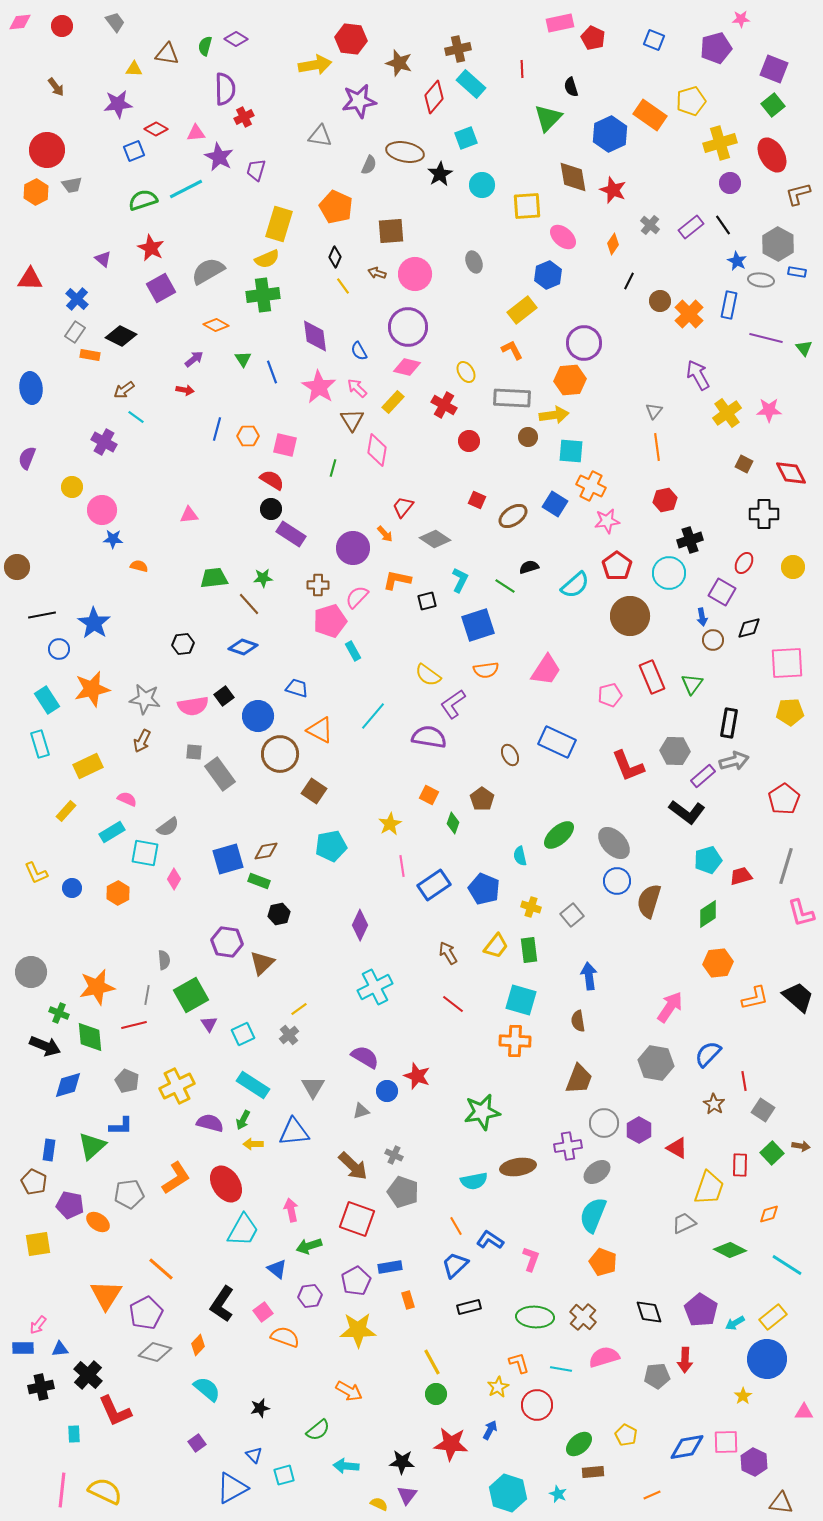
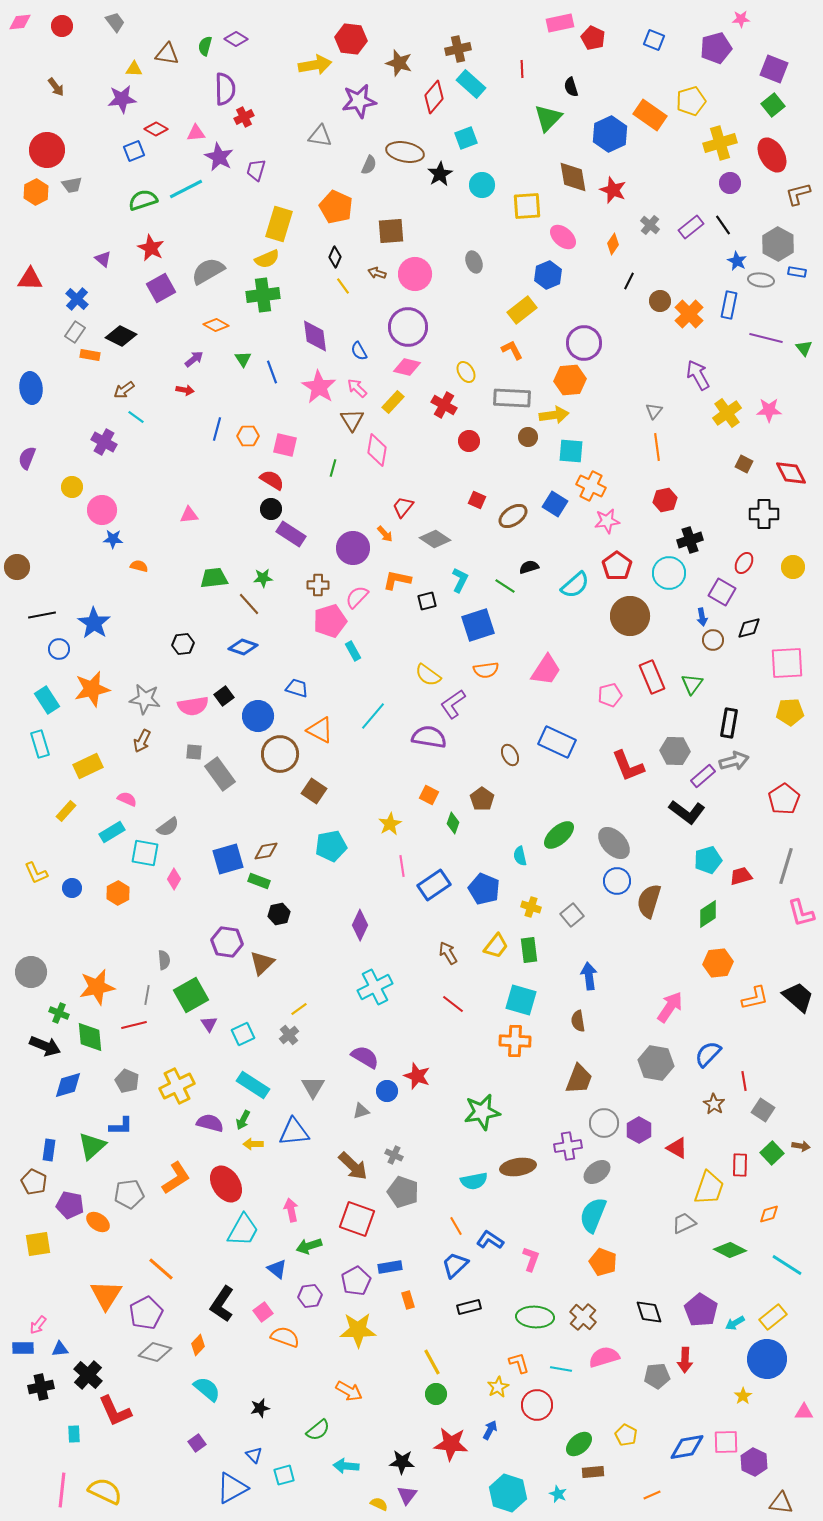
purple star at (118, 104): moved 4 px right, 5 px up
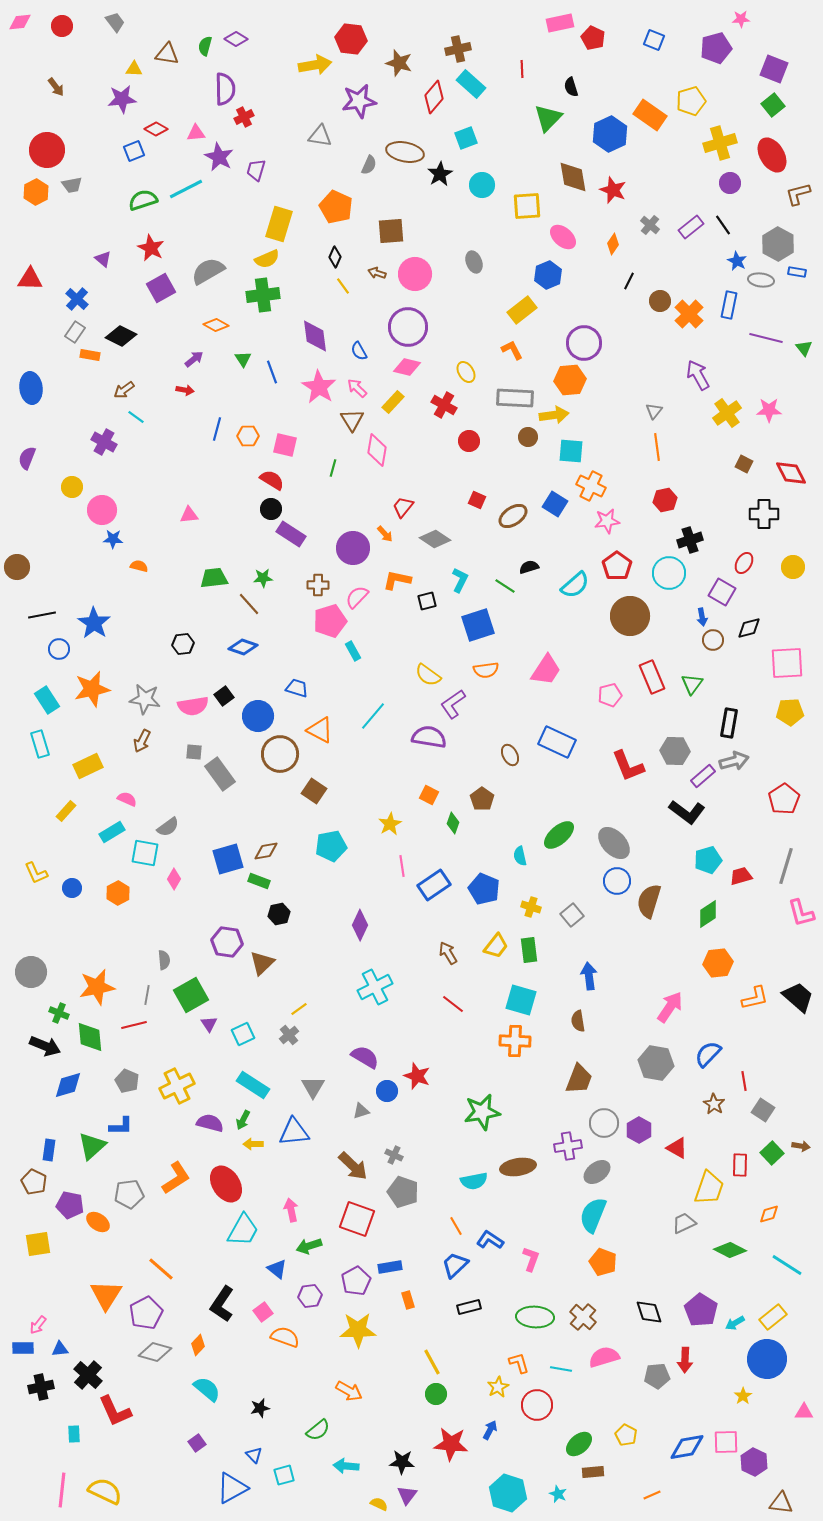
gray rectangle at (512, 398): moved 3 px right
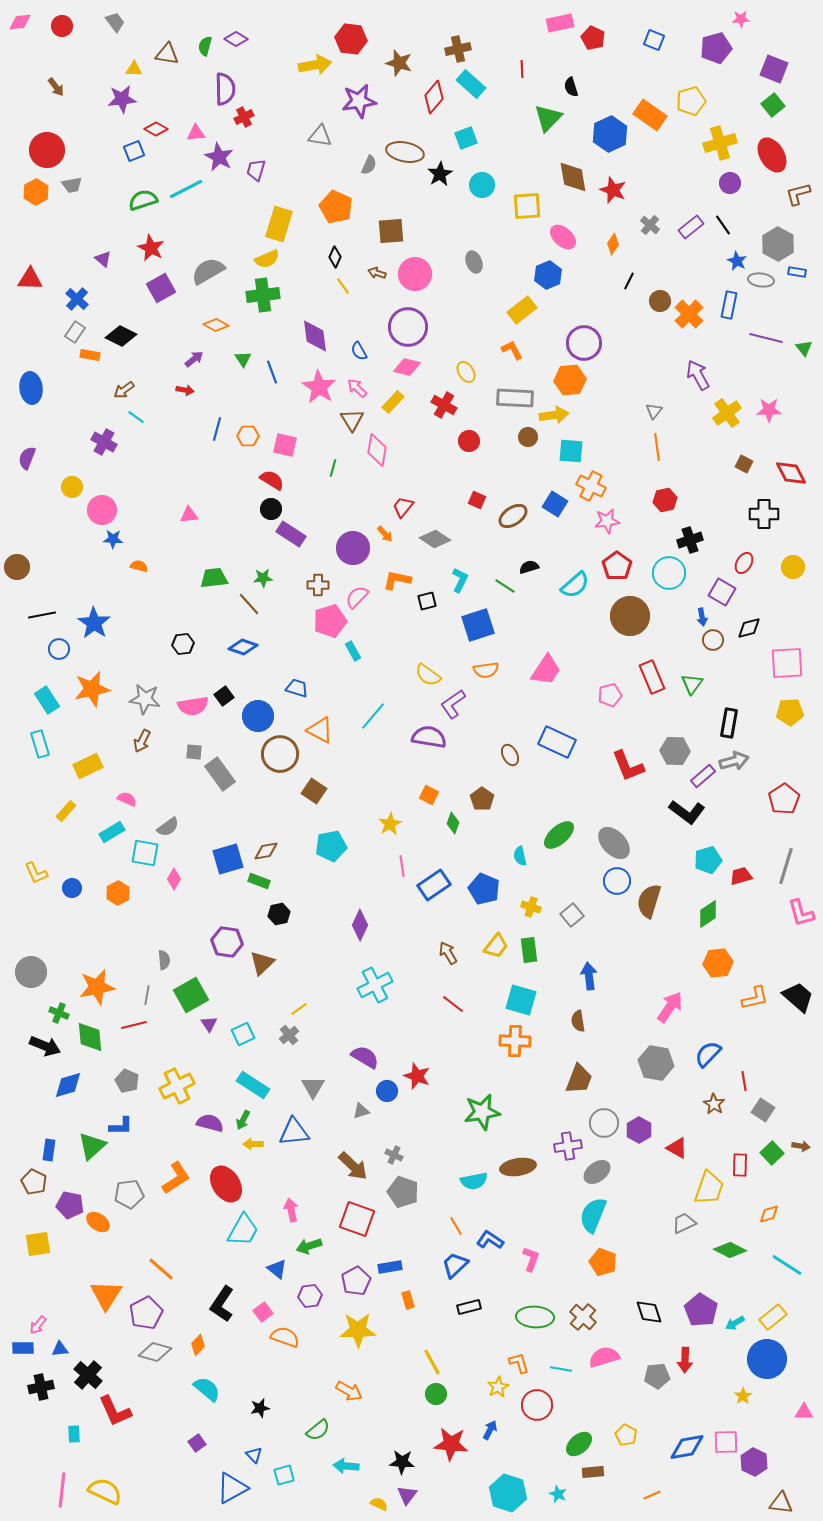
cyan cross at (375, 987): moved 2 px up
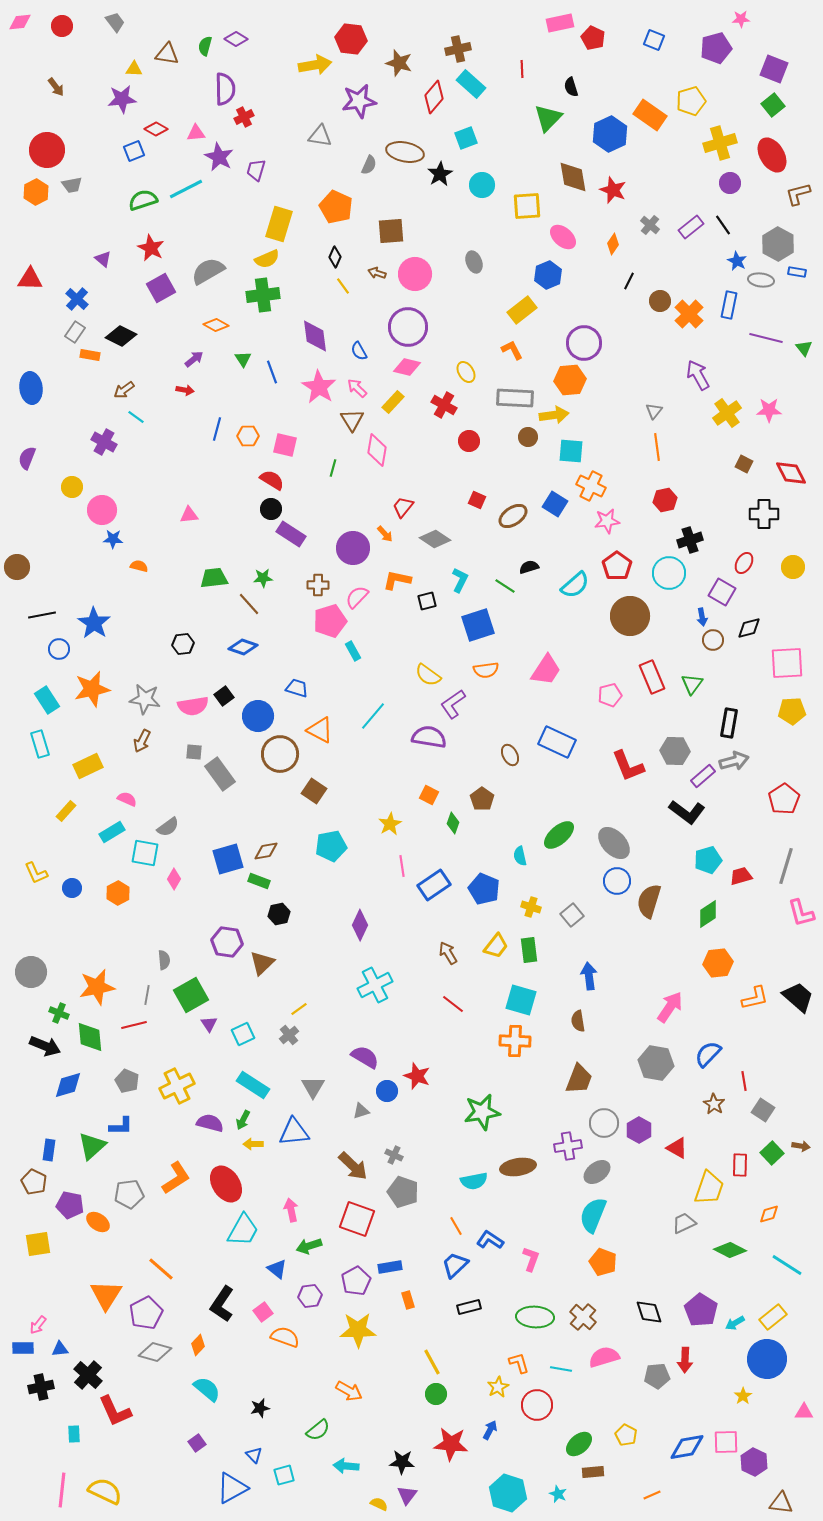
yellow pentagon at (790, 712): moved 2 px right, 1 px up
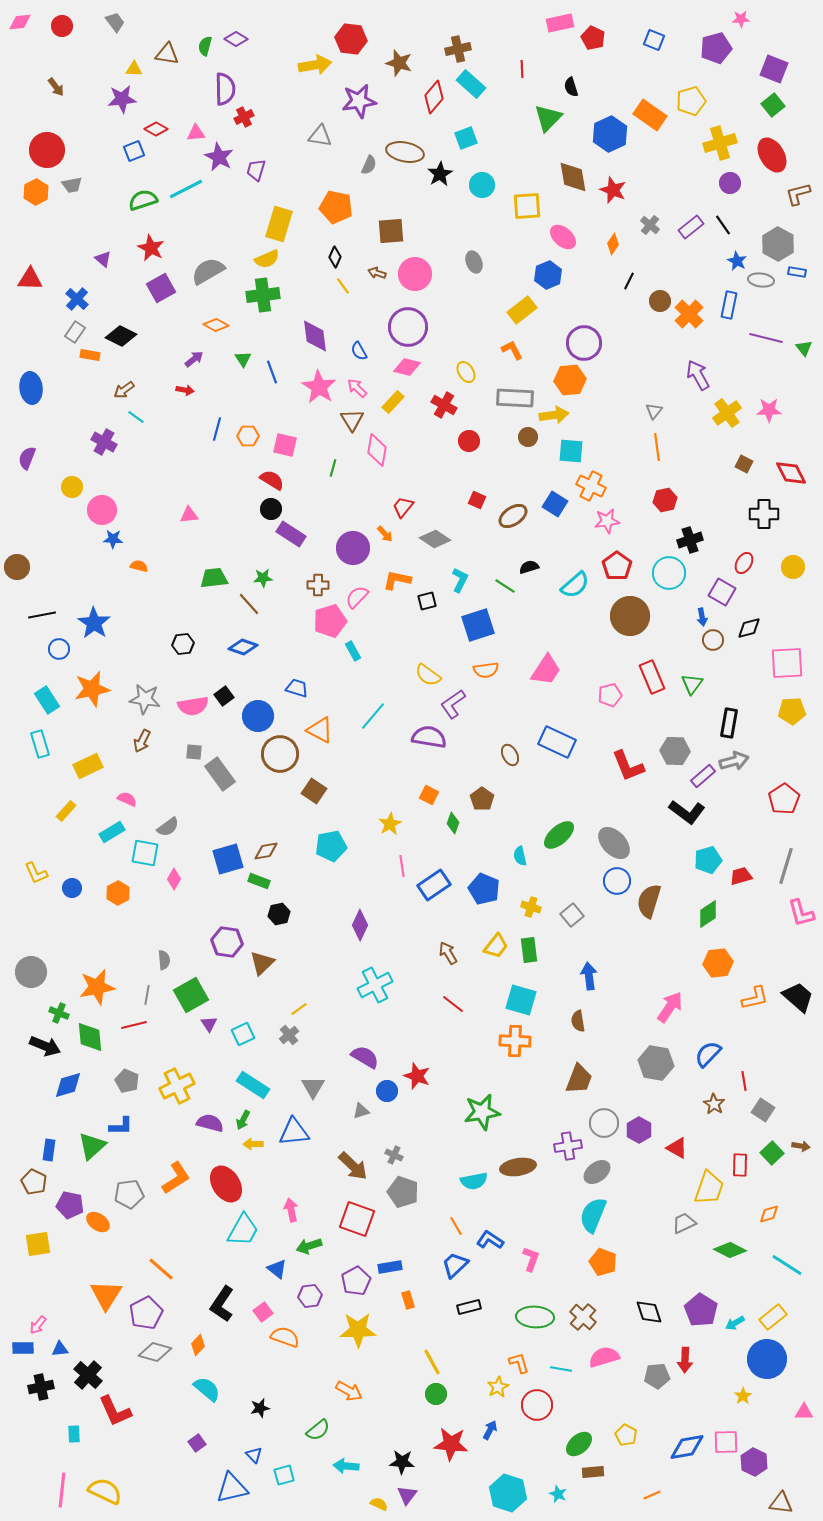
orange pentagon at (336, 207): rotated 12 degrees counterclockwise
blue triangle at (232, 1488): rotated 16 degrees clockwise
